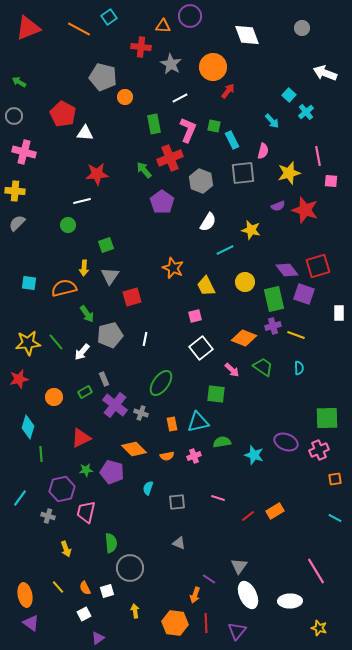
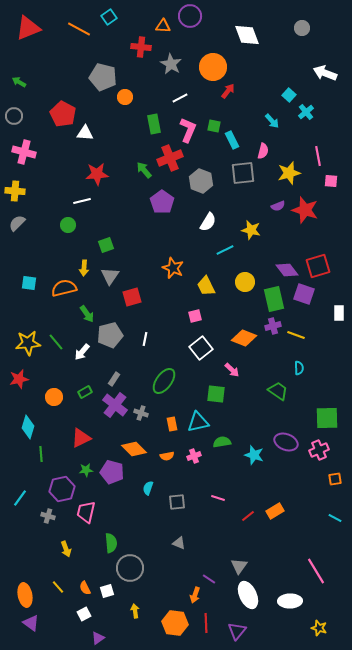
green trapezoid at (263, 367): moved 15 px right, 24 px down
gray rectangle at (104, 379): moved 10 px right; rotated 56 degrees clockwise
green ellipse at (161, 383): moved 3 px right, 2 px up
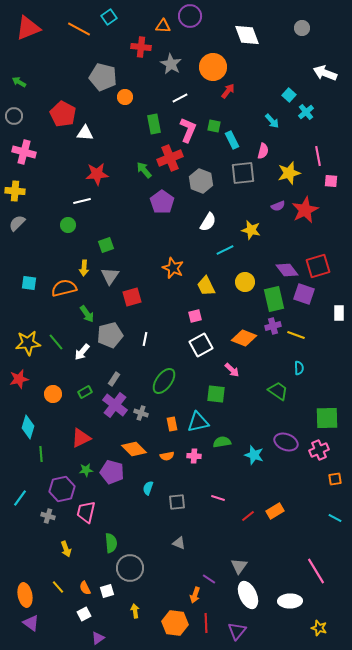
red star at (305, 210): rotated 28 degrees clockwise
white square at (201, 348): moved 3 px up; rotated 10 degrees clockwise
orange circle at (54, 397): moved 1 px left, 3 px up
pink cross at (194, 456): rotated 24 degrees clockwise
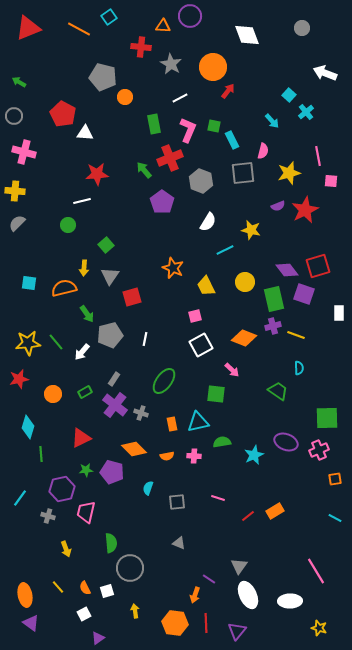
green square at (106, 245): rotated 21 degrees counterclockwise
cyan star at (254, 455): rotated 30 degrees clockwise
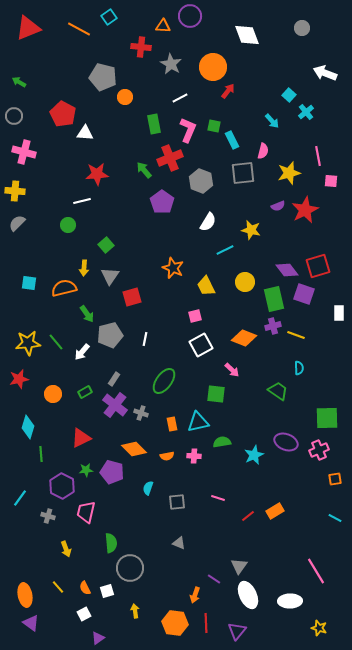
purple hexagon at (62, 489): moved 3 px up; rotated 20 degrees counterclockwise
purple line at (209, 579): moved 5 px right
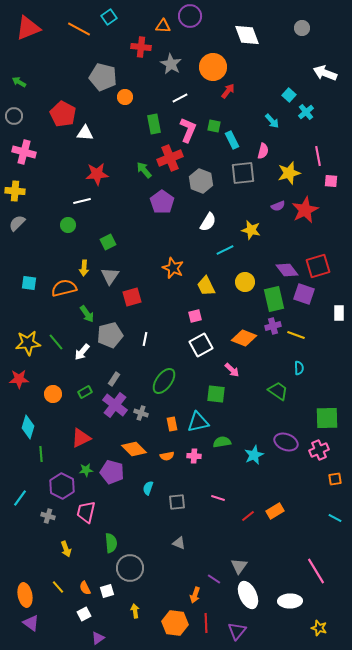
green square at (106, 245): moved 2 px right, 3 px up; rotated 14 degrees clockwise
red star at (19, 379): rotated 12 degrees clockwise
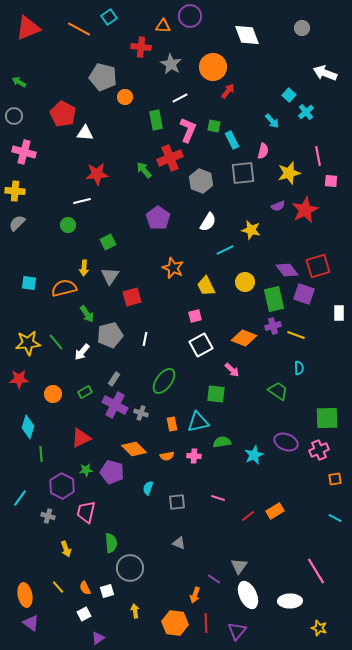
green rectangle at (154, 124): moved 2 px right, 4 px up
purple pentagon at (162, 202): moved 4 px left, 16 px down
purple cross at (115, 405): rotated 10 degrees counterclockwise
